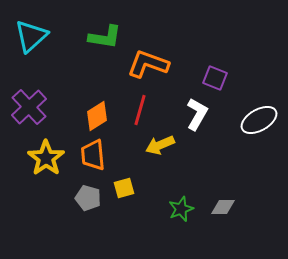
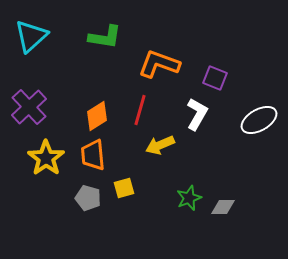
orange L-shape: moved 11 px right
green star: moved 8 px right, 11 px up
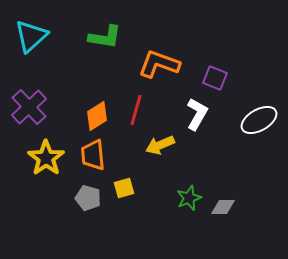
red line: moved 4 px left
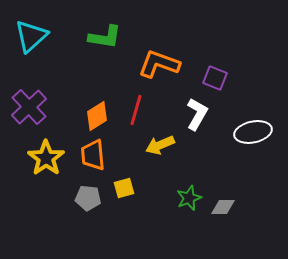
white ellipse: moved 6 px left, 12 px down; rotated 18 degrees clockwise
gray pentagon: rotated 10 degrees counterclockwise
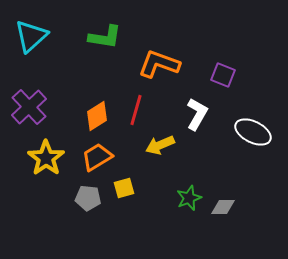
purple square: moved 8 px right, 3 px up
white ellipse: rotated 39 degrees clockwise
orange trapezoid: moved 4 px right, 2 px down; rotated 64 degrees clockwise
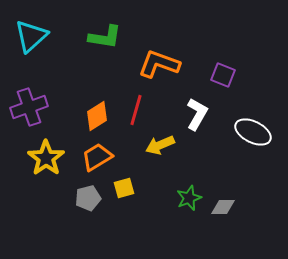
purple cross: rotated 24 degrees clockwise
gray pentagon: rotated 20 degrees counterclockwise
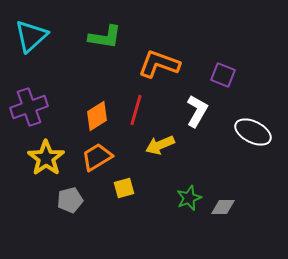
white L-shape: moved 3 px up
gray pentagon: moved 18 px left, 2 px down
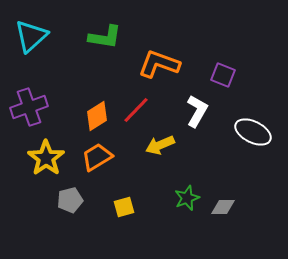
red line: rotated 28 degrees clockwise
yellow square: moved 19 px down
green star: moved 2 px left
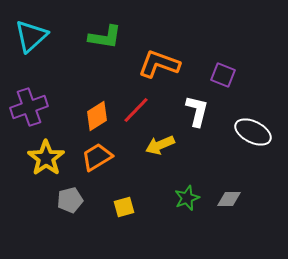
white L-shape: rotated 16 degrees counterclockwise
gray diamond: moved 6 px right, 8 px up
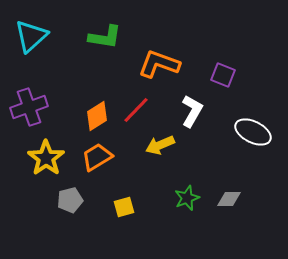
white L-shape: moved 5 px left; rotated 16 degrees clockwise
